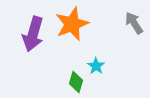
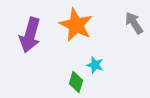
orange star: moved 4 px right, 1 px down; rotated 24 degrees counterclockwise
purple arrow: moved 3 px left, 1 px down
cyan star: moved 1 px left, 1 px up; rotated 18 degrees counterclockwise
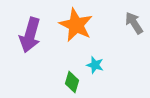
green diamond: moved 4 px left
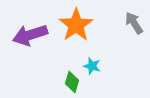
orange star: rotated 12 degrees clockwise
purple arrow: rotated 56 degrees clockwise
cyan star: moved 3 px left, 1 px down
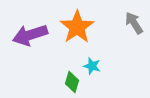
orange star: moved 1 px right, 2 px down
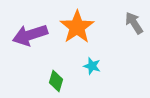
green diamond: moved 16 px left, 1 px up
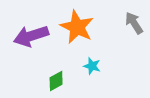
orange star: rotated 12 degrees counterclockwise
purple arrow: moved 1 px right, 1 px down
green diamond: rotated 45 degrees clockwise
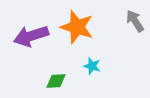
gray arrow: moved 1 px right, 2 px up
orange star: rotated 8 degrees counterclockwise
green diamond: rotated 25 degrees clockwise
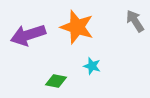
purple arrow: moved 3 px left, 1 px up
green diamond: rotated 15 degrees clockwise
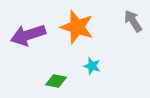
gray arrow: moved 2 px left
